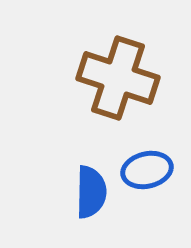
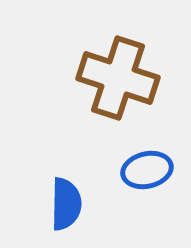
blue semicircle: moved 25 px left, 12 px down
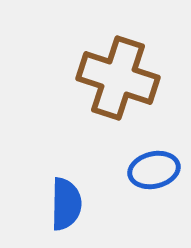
blue ellipse: moved 7 px right
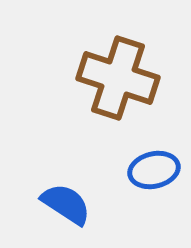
blue semicircle: rotated 58 degrees counterclockwise
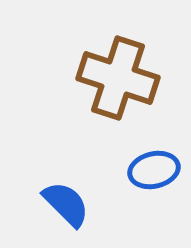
blue semicircle: rotated 12 degrees clockwise
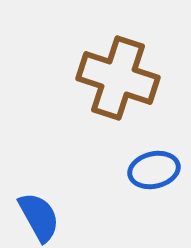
blue semicircle: moved 27 px left, 13 px down; rotated 16 degrees clockwise
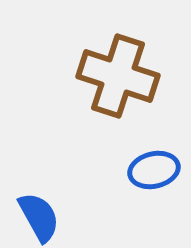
brown cross: moved 2 px up
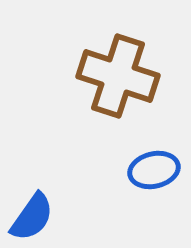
blue semicircle: moved 7 px left; rotated 64 degrees clockwise
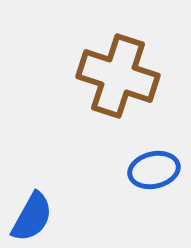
blue semicircle: rotated 6 degrees counterclockwise
